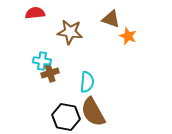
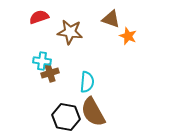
red semicircle: moved 4 px right, 4 px down; rotated 12 degrees counterclockwise
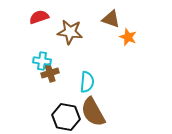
orange star: moved 1 px down
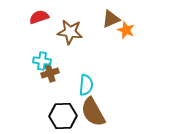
brown triangle: rotated 42 degrees counterclockwise
orange star: moved 2 px left, 7 px up
cyan semicircle: moved 1 px left, 3 px down
black hexagon: moved 3 px left, 1 px up; rotated 12 degrees counterclockwise
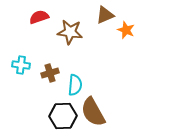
brown triangle: moved 6 px left, 4 px up
cyan cross: moved 21 px left, 4 px down
cyan semicircle: moved 11 px left
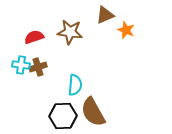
red semicircle: moved 5 px left, 20 px down
brown cross: moved 12 px left, 6 px up
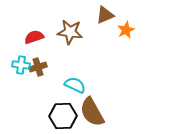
orange star: rotated 24 degrees clockwise
cyan semicircle: rotated 70 degrees counterclockwise
brown semicircle: moved 1 px left
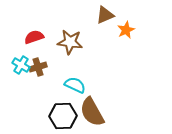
brown star: moved 10 px down
cyan cross: rotated 24 degrees clockwise
